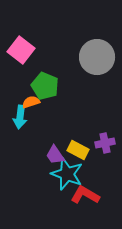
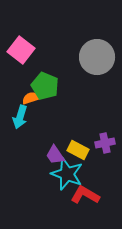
orange semicircle: moved 4 px up
cyan arrow: rotated 10 degrees clockwise
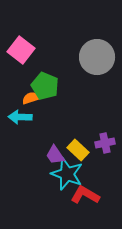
cyan arrow: rotated 75 degrees clockwise
yellow rectangle: rotated 15 degrees clockwise
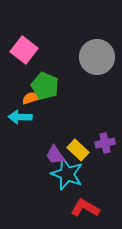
pink square: moved 3 px right
red L-shape: moved 13 px down
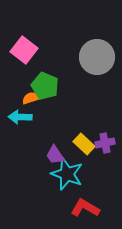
yellow rectangle: moved 6 px right, 6 px up
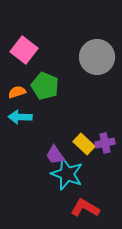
orange semicircle: moved 14 px left, 6 px up
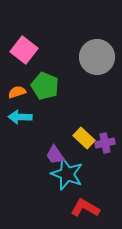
yellow rectangle: moved 6 px up
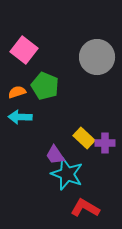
purple cross: rotated 12 degrees clockwise
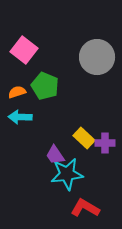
cyan star: rotated 28 degrees counterclockwise
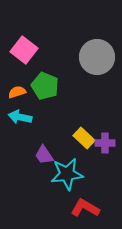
cyan arrow: rotated 10 degrees clockwise
purple trapezoid: moved 11 px left
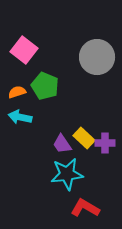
purple trapezoid: moved 18 px right, 11 px up
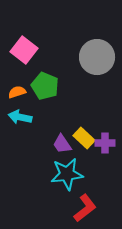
red L-shape: rotated 112 degrees clockwise
